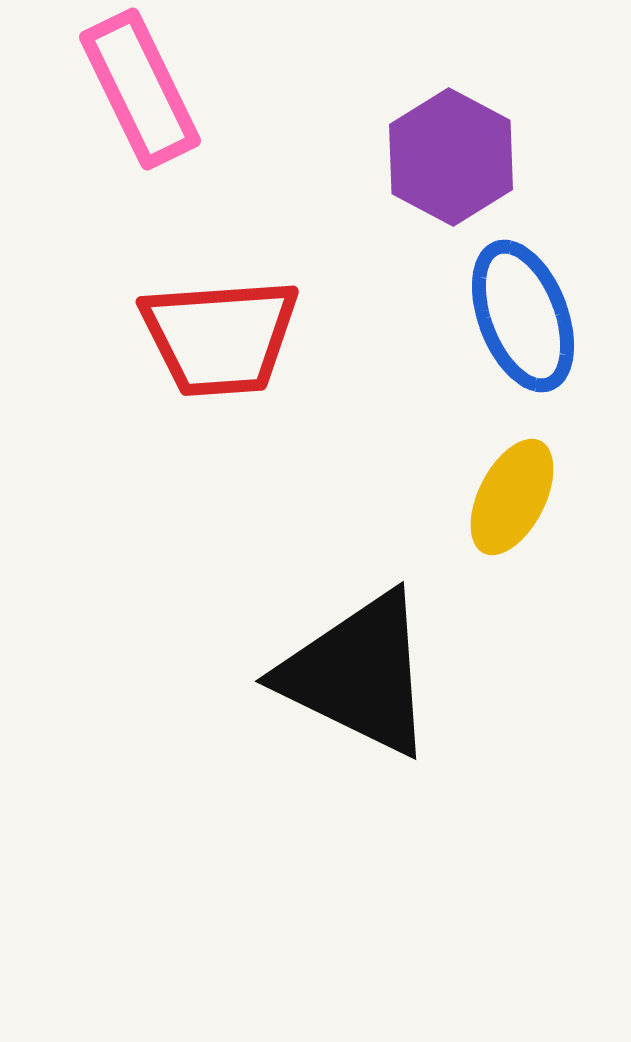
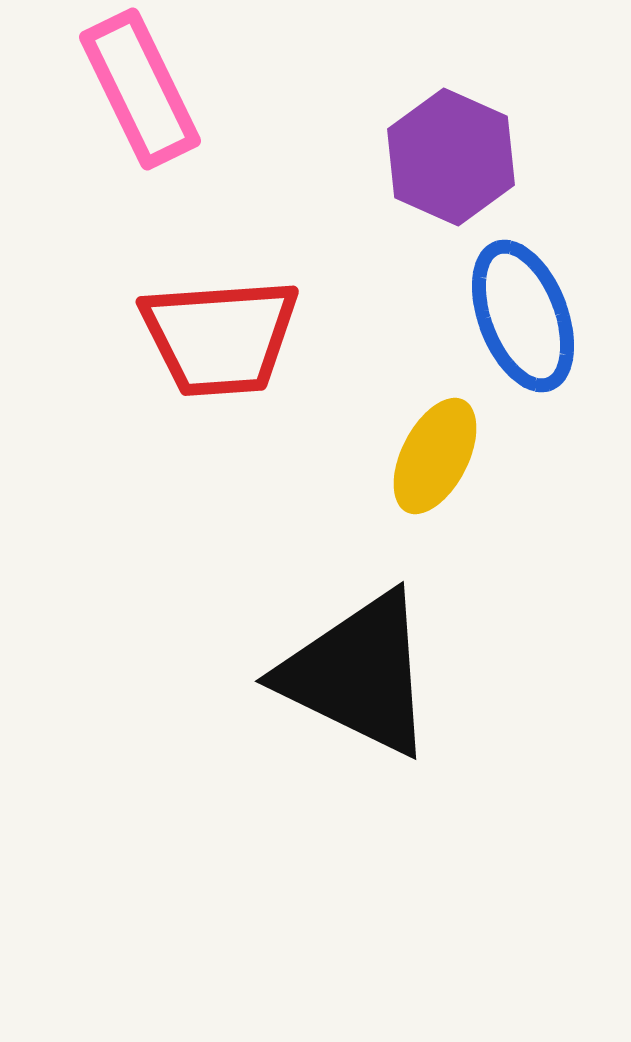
purple hexagon: rotated 4 degrees counterclockwise
yellow ellipse: moved 77 px left, 41 px up
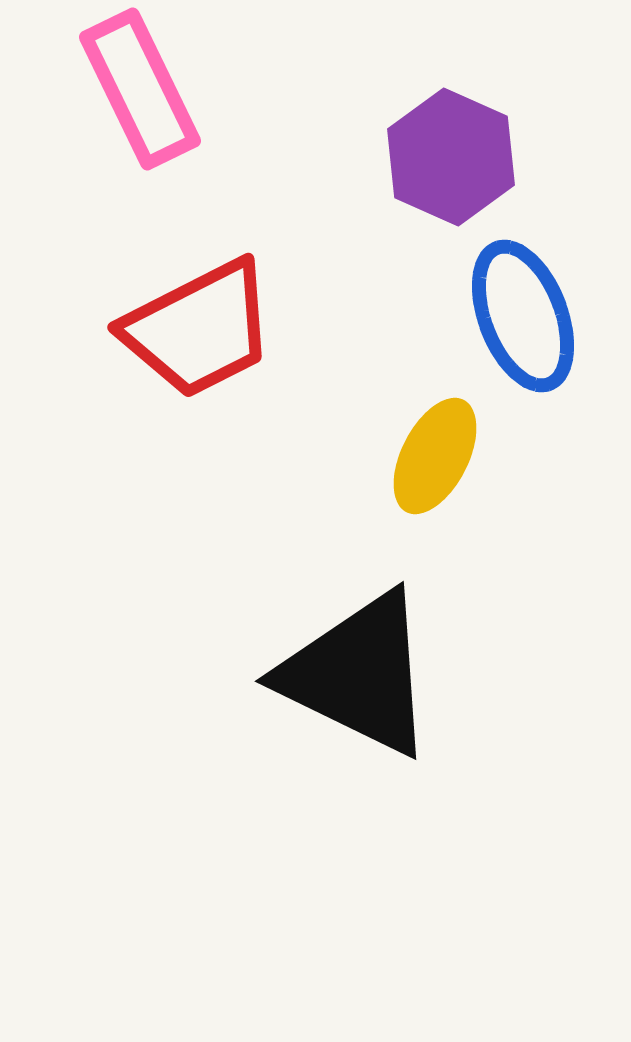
red trapezoid: moved 21 px left, 8 px up; rotated 23 degrees counterclockwise
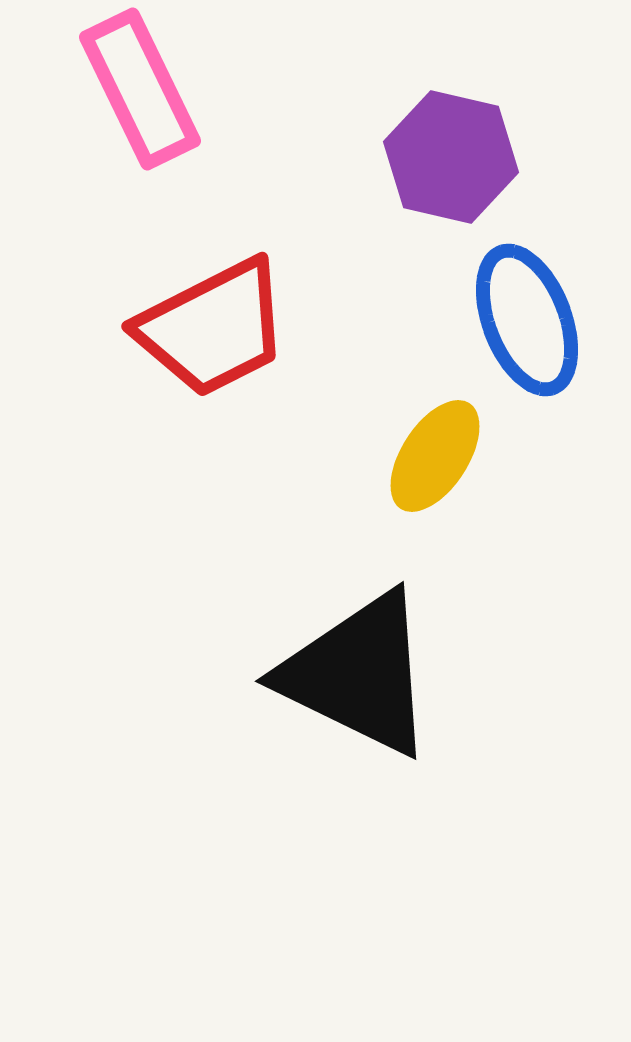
purple hexagon: rotated 11 degrees counterclockwise
blue ellipse: moved 4 px right, 4 px down
red trapezoid: moved 14 px right, 1 px up
yellow ellipse: rotated 6 degrees clockwise
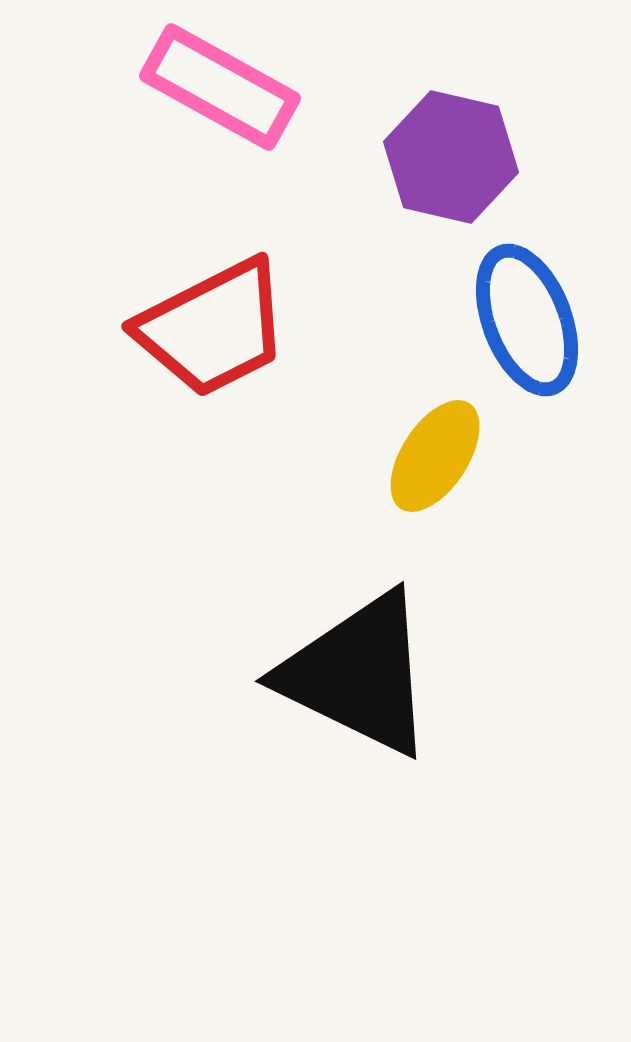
pink rectangle: moved 80 px right, 2 px up; rotated 35 degrees counterclockwise
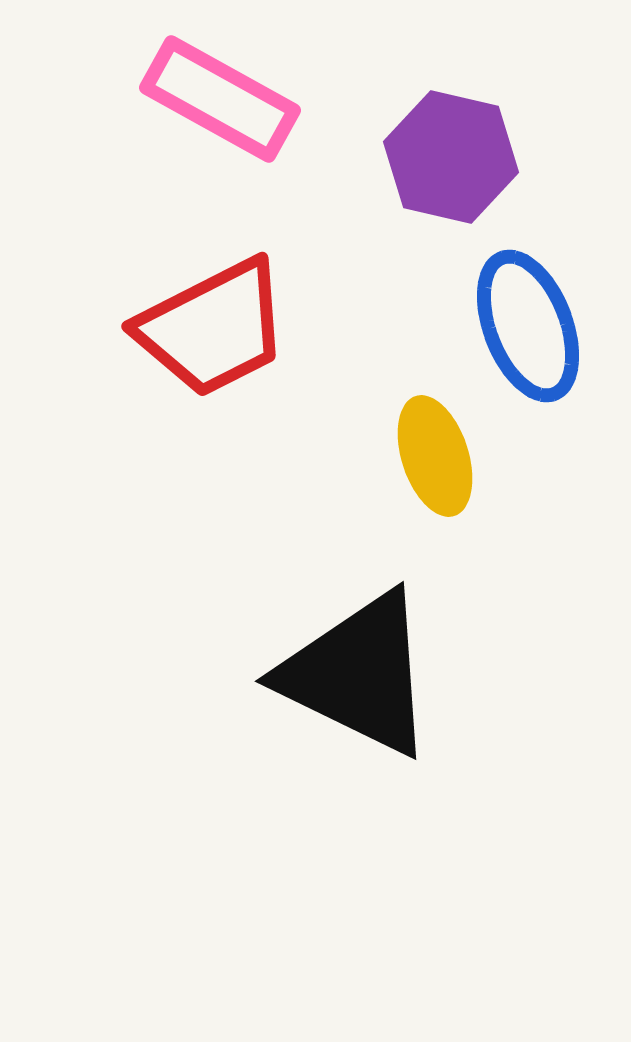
pink rectangle: moved 12 px down
blue ellipse: moved 1 px right, 6 px down
yellow ellipse: rotated 51 degrees counterclockwise
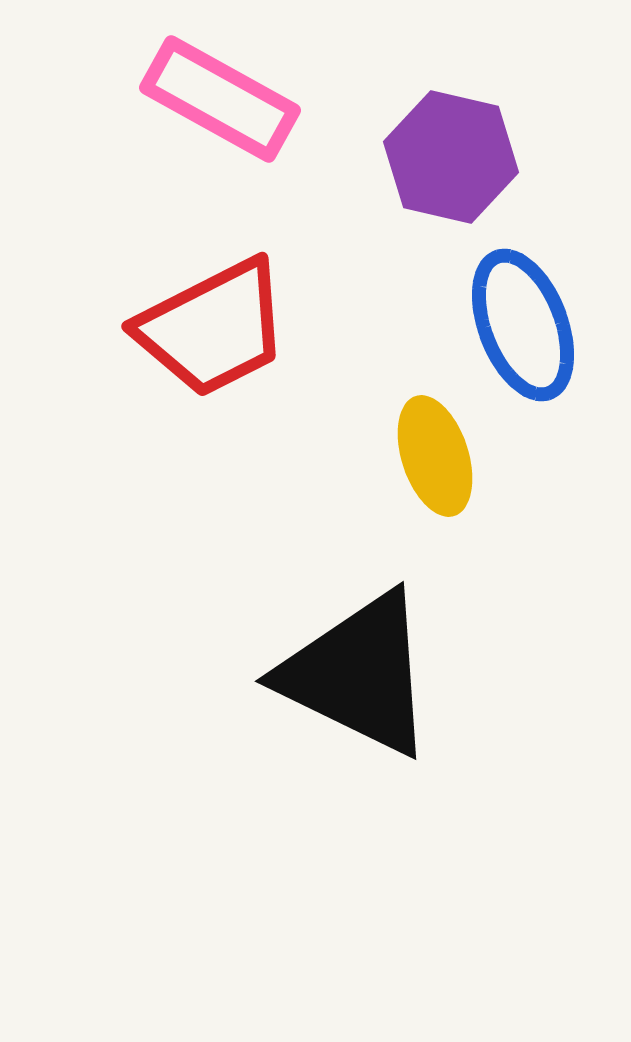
blue ellipse: moved 5 px left, 1 px up
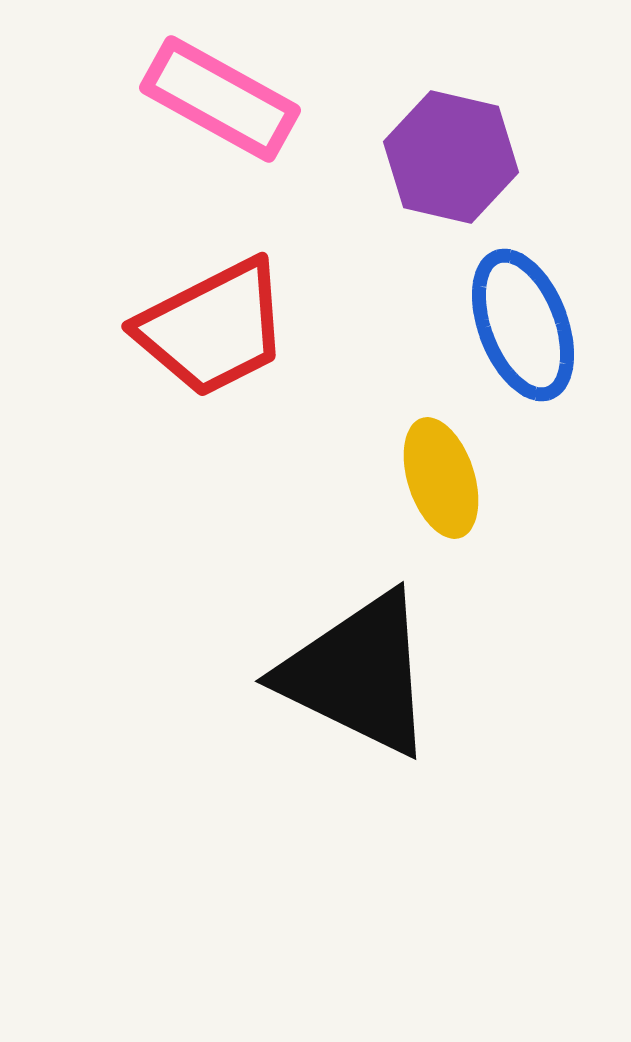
yellow ellipse: moved 6 px right, 22 px down
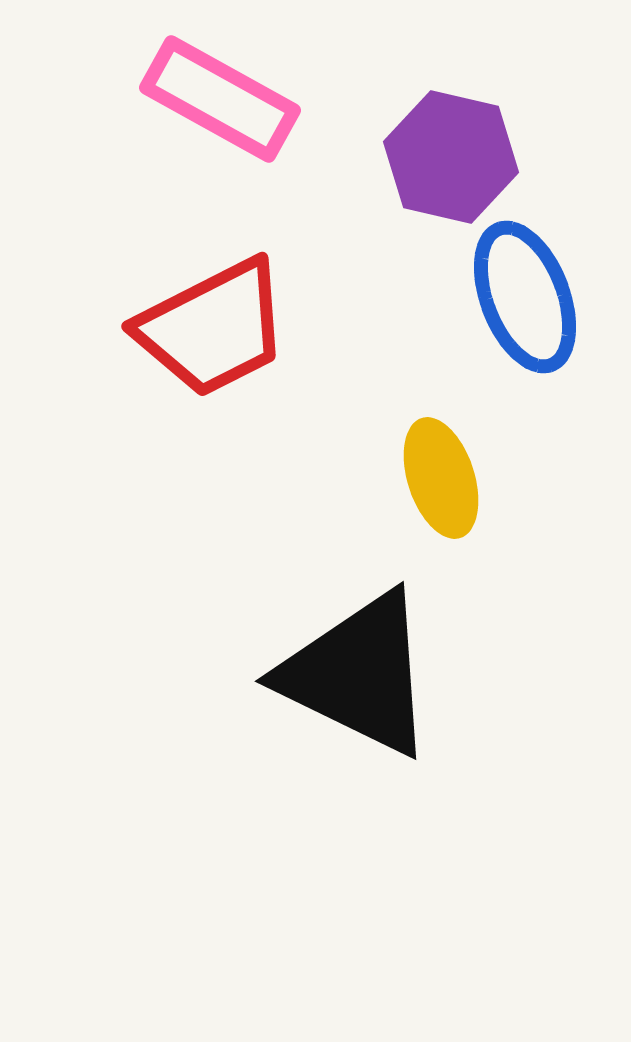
blue ellipse: moved 2 px right, 28 px up
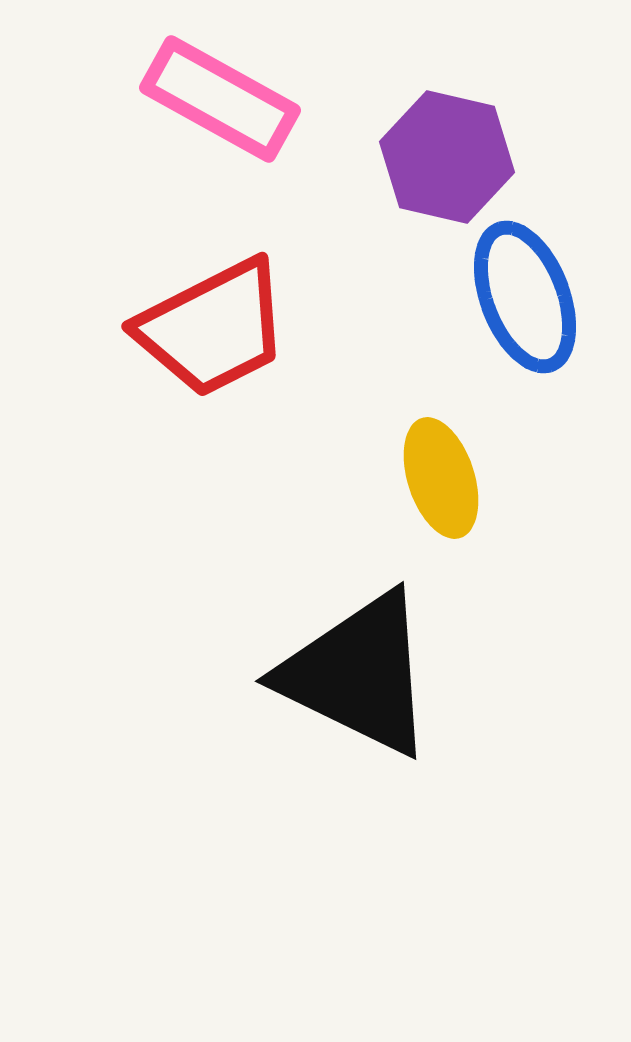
purple hexagon: moved 4 px left
